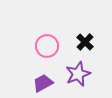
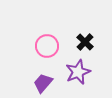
purple star: moved 2 px up
purple trapezoid: rotated 20 degrees counterclockwise
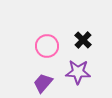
black cross: moved 2 px left, 2 px up
purple star: rotated 25 degrees clockwise
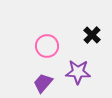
black cross: moved 9 px right, 5 px up
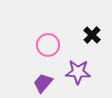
pink circle: moved 1 px right, 1 px up
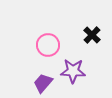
purple star: moved 5 px left, 1 px up
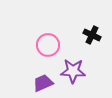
black cross: rotated 18 degrees counterclockwise
purple trapezoid: rotated 25 degrees clockwise
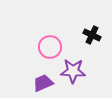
pink circle: moved 2 px right, 2 px down
